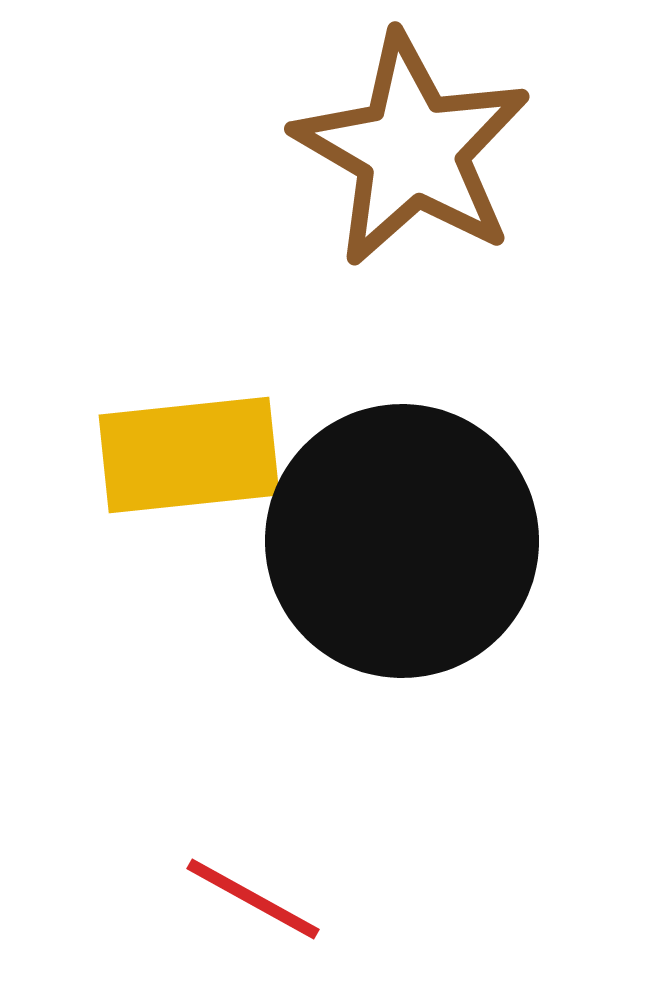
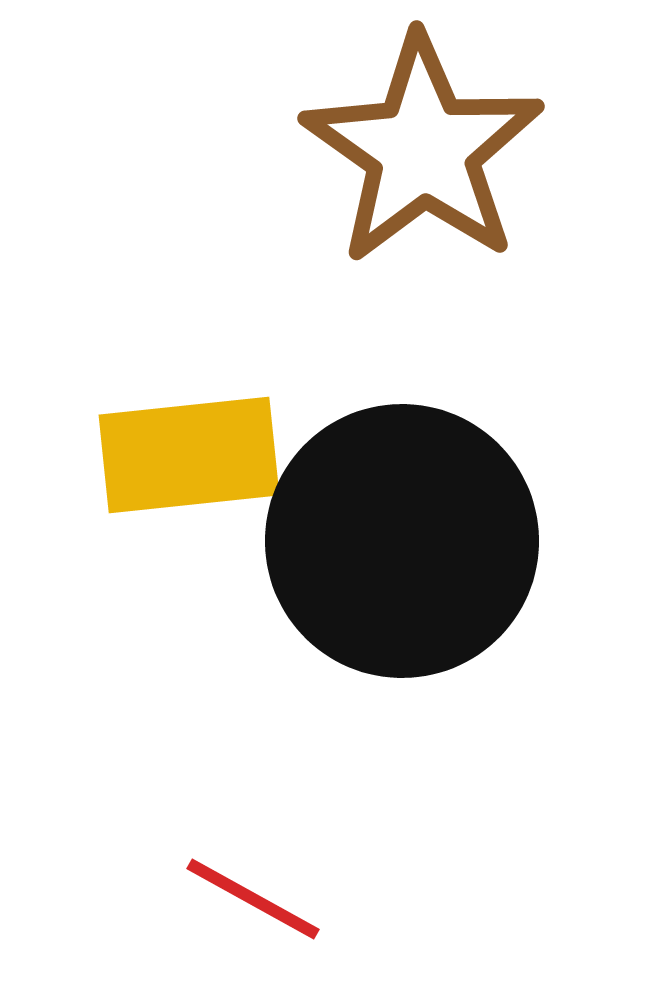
brown star: moved 11 px right; rotated 5 degrees clockwise
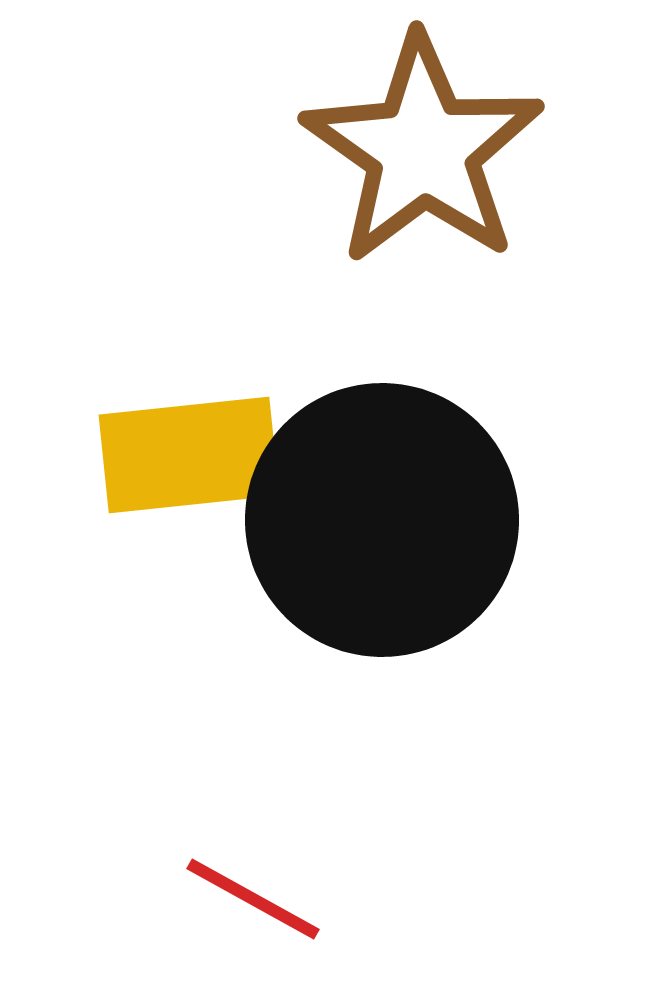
black circle: moved 20 px left, 21 px up
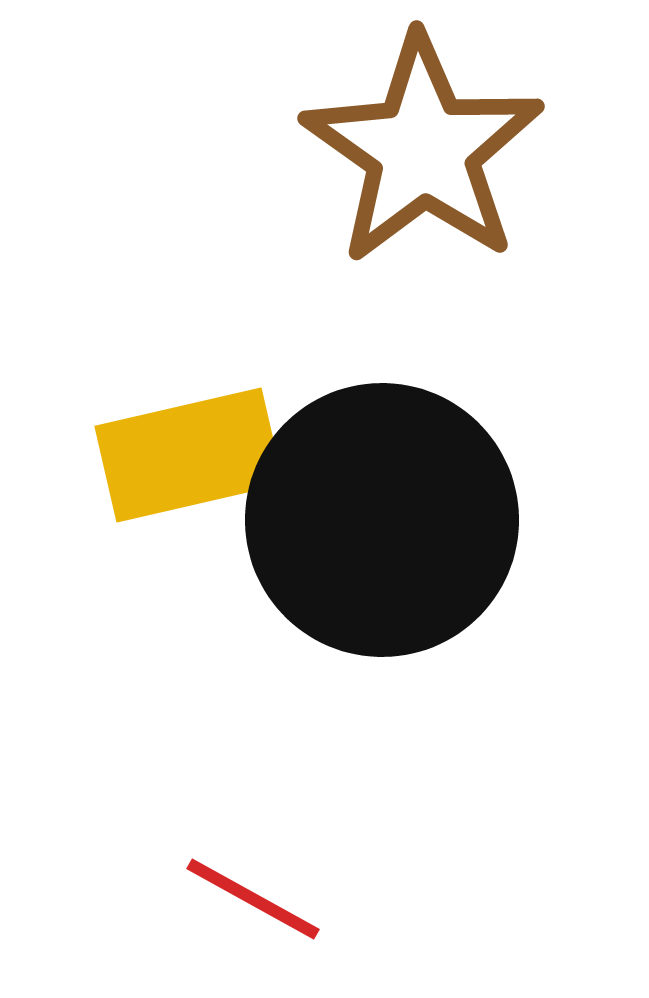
yellow rectangle: rotated 7 degrees counterclockwise
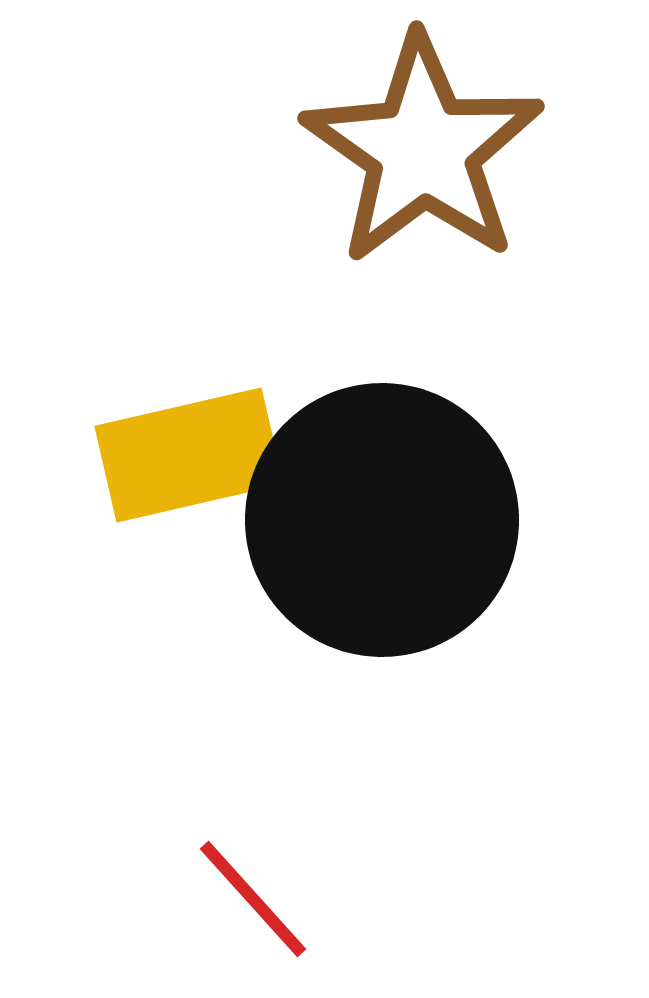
red line: rotated 19 degrees clockwise
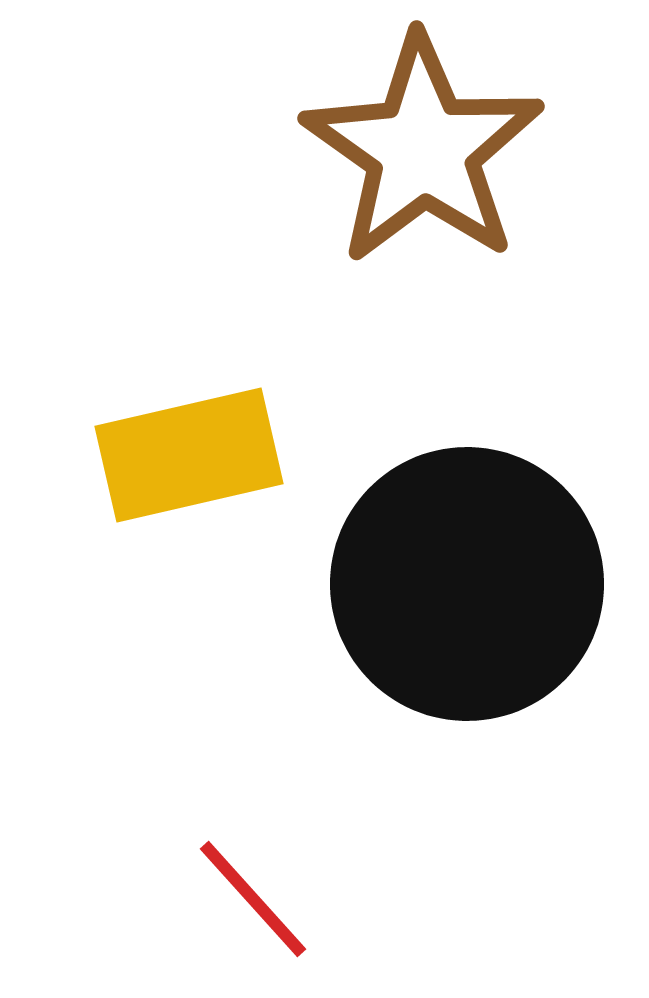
black circle: moved 85 px right, 64 px down
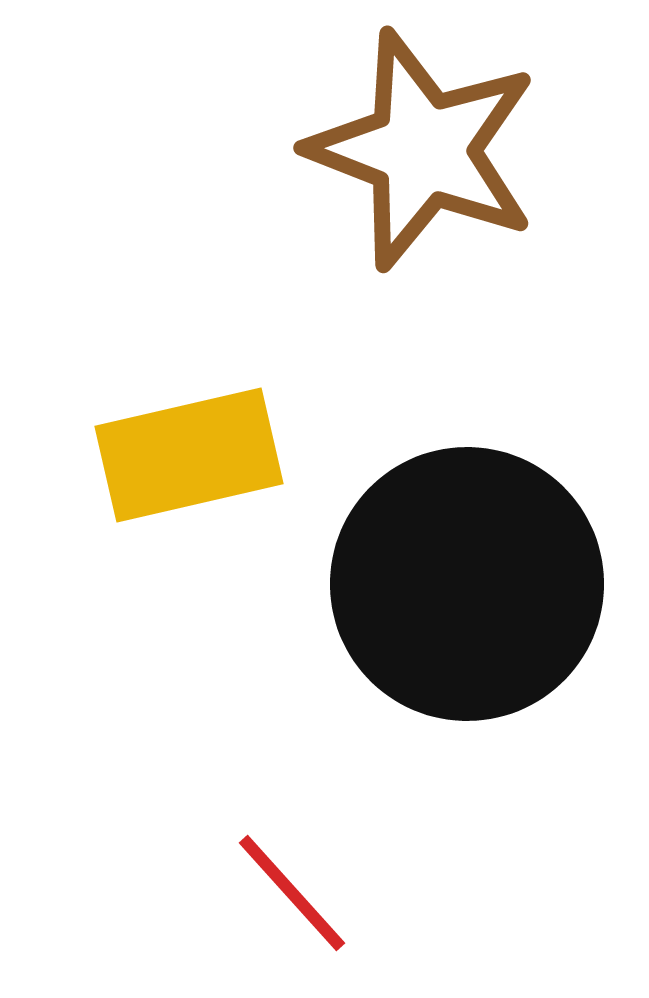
brown star: rotated 14 degrees counterclockwise
red line: moved 39 px right, 6 px up
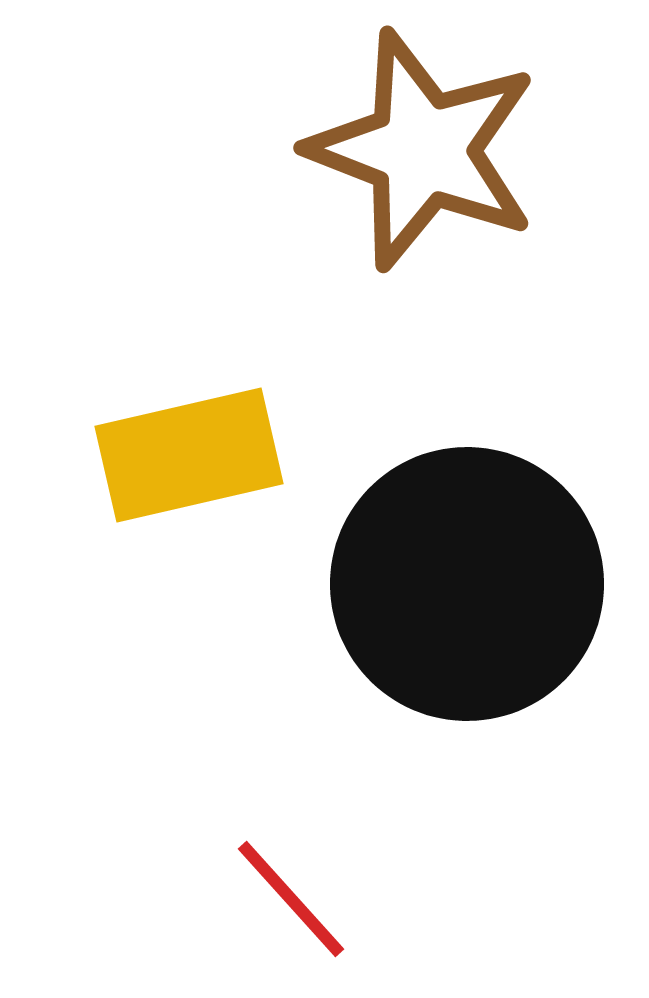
red line: moved 1 px left, 6 px down
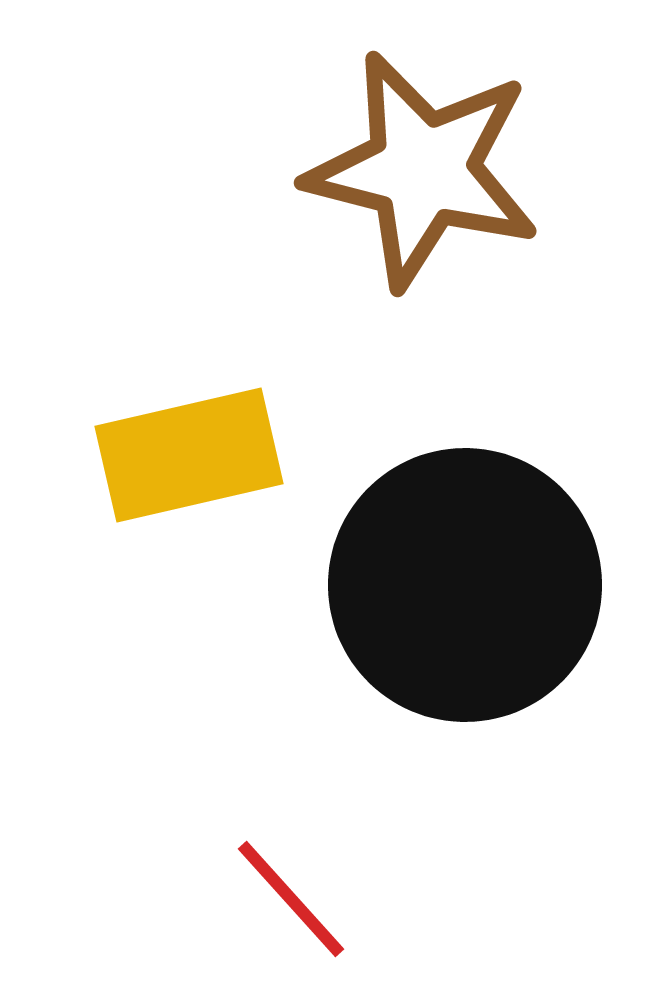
brown star: moved 20 px down; rotated 7 degrees counterclockwise
black circle: moved 2 px left, 1 px down
